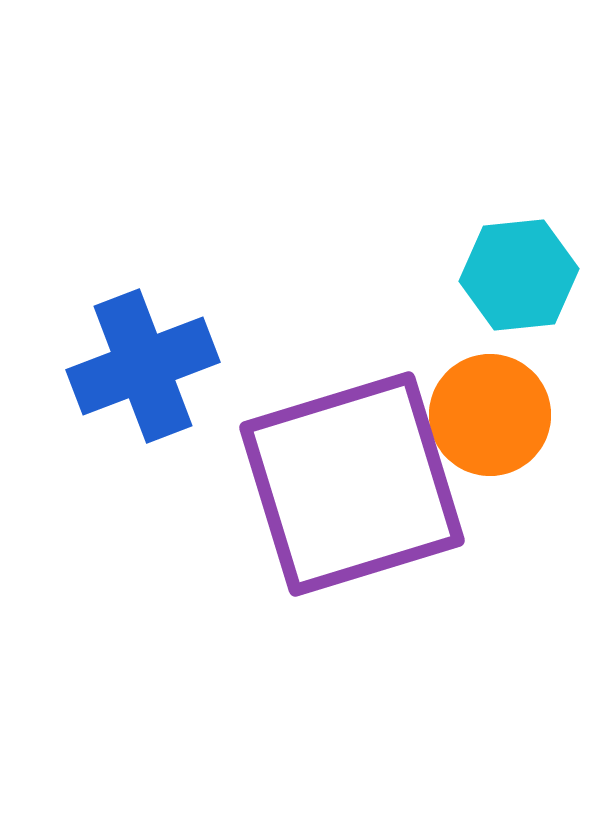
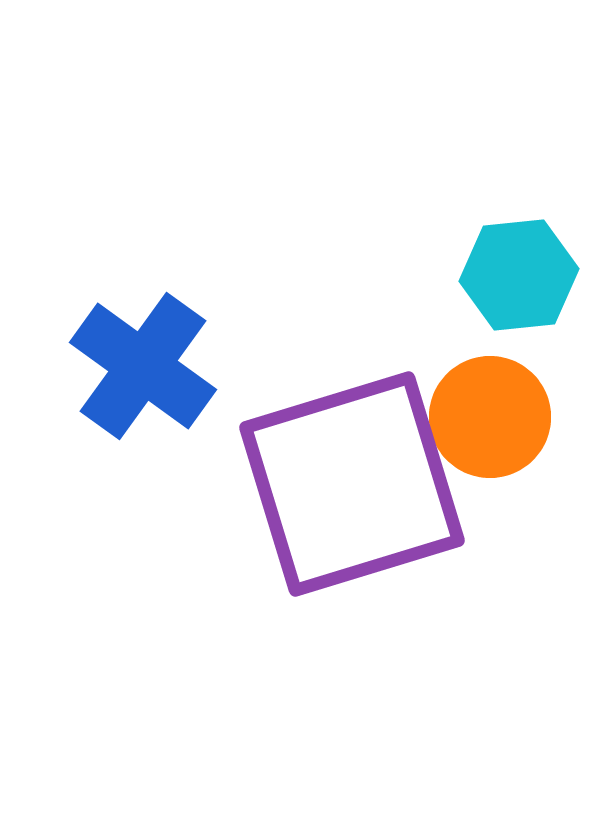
blue cross: rotated 33 degrees counterclockwise
orange circle: moved 2 px down
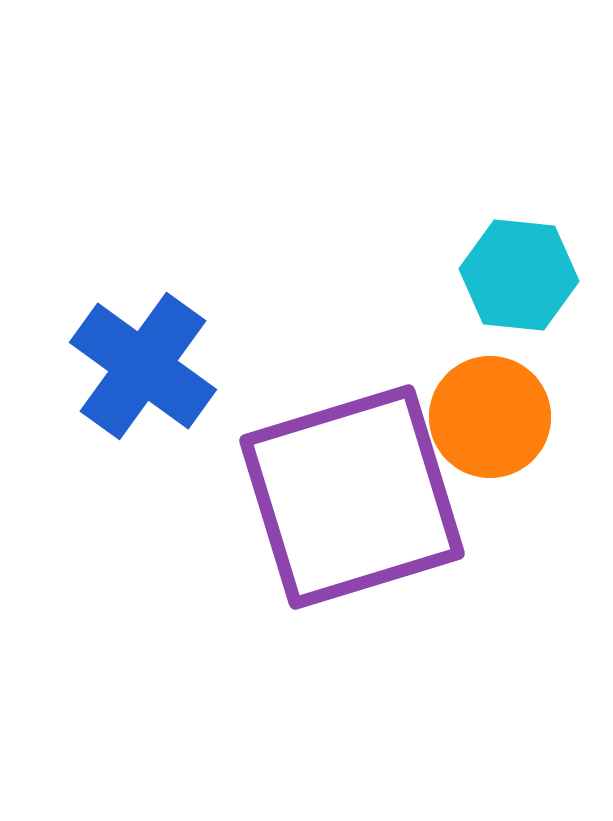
cyan hexagon: rotated 12 degrees clockwise
purple square: moved 13 px down
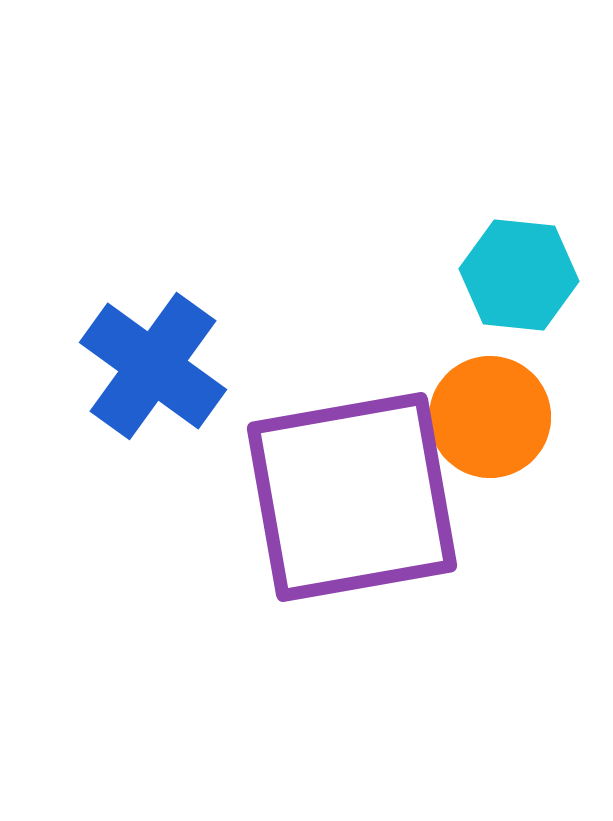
blue cross: moved 10 px right
purple square: rotated 7 degrees clockwise
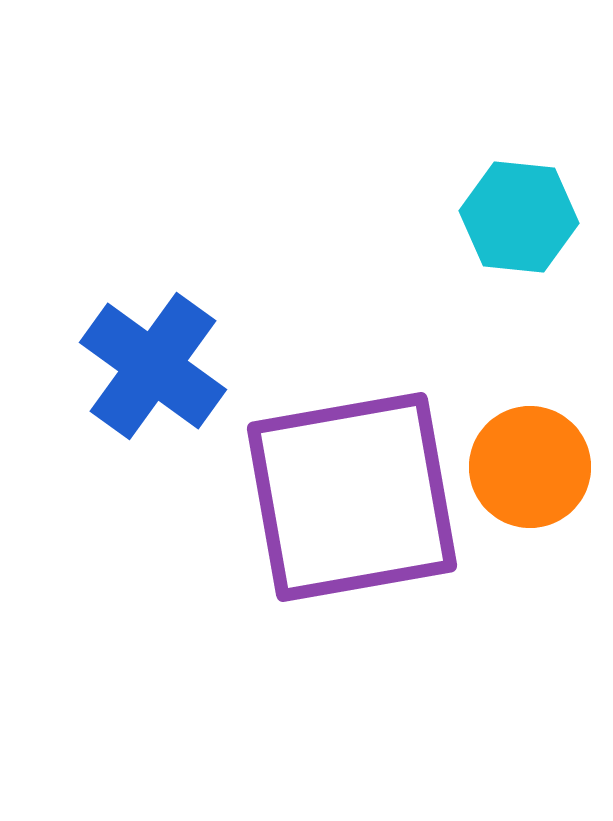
cyan hexagon: moved 58 px up
orange circle: moved 40 px right, 50 px down
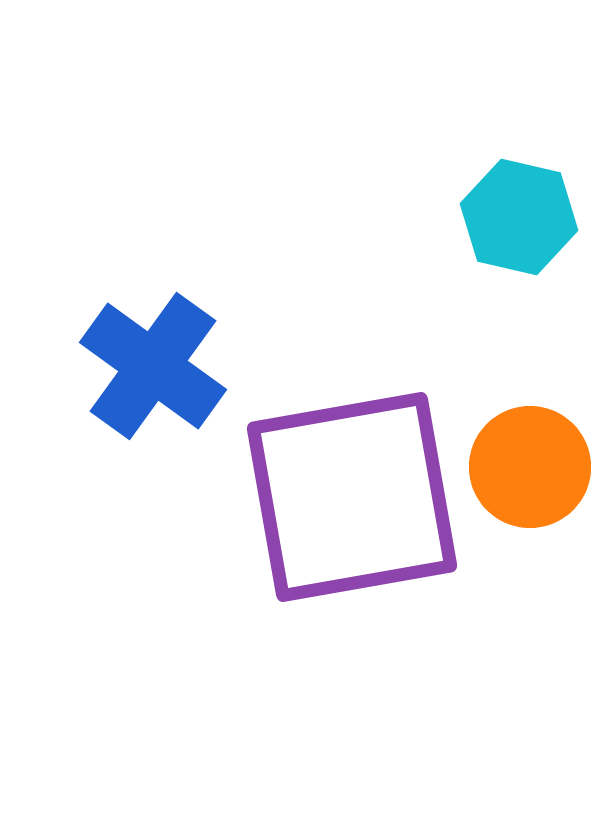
cyan hexagon: rotated 7 degrees clockwise
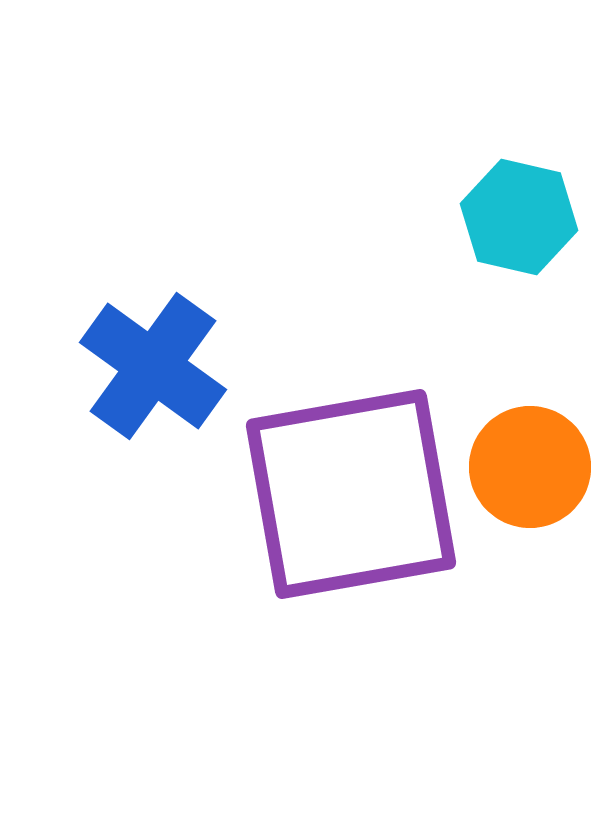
purple square: moved 1 px left, 3 px up
